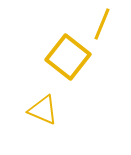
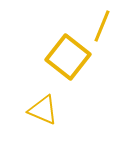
yellow line: moved 2 px down
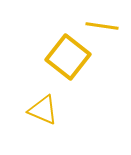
yellow line: rotated 76 degrees clockwise
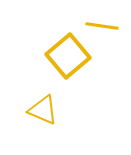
yellow square: moved 1 px up; rotated 12 degrees clockwise
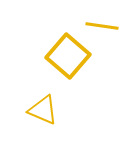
yellow square: rotated 9 degrees counterclockwise
